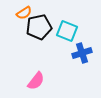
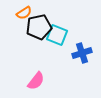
cyan square: moved 10 px left, 4 px down
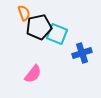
orange semicircle: rotated 77 degrees counterclockwise
cyan square: moved 1 px up
pink semicircle: moved 3 px left, 7 px up
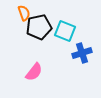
cyan square: moved 8 px right, 3 px up
pink semicircle: moved 1 px right, 2 px up
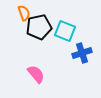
pink semicircle: moved 2 px right, 2 px down; rotated 78 degrees counterclockwise
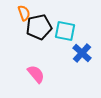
cyan square: rotated 10 degrees counterclockwise
blue cross: rotated 30 degrees counterclockwise
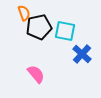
blue cross: moved 1 px down
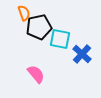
cyan square: moved 5 px left, 8 px down
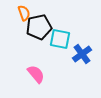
blue cross: rotated 12 degrees clockwise
